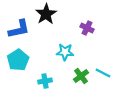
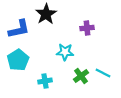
purple cross: rotated 32 degrees counterclockwise
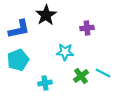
black star: moved 1 px down
cyan pentagon: rotated 10 degrees clockwise
cyan cross: moved 2 px down
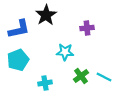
cyan line: moved 1 px right, 4 px down
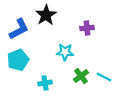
blue L-shape: rotated 15 degrees counterclockwise
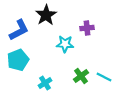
blue L-shape: moved 1 px down
cyan star: moved 8 px up
cyan cross: rotated 24 degrees counterclockwise
